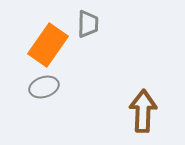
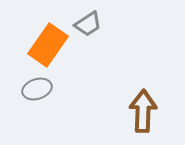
gray trapezoid: rotated 56 degrees clockwise
gray ellipse: moved 7 px left, 2 px down
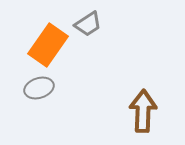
gray ellipse: moved 2 px right, 1 px up
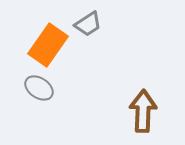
gray ellipse: rotated 52 degrees clockwise
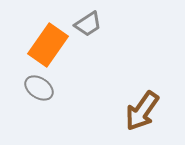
brown arrow: moved 1 px left; rotated 147 degrees counterclockwise
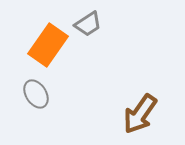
gray ellipse: moved 3 px left, 6 px down; rotated 24 degrees clockwise
brown arrow: moved 2 px left, 3 px down
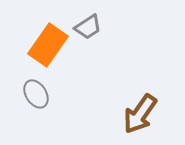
gray trapezoid: moved 3 px down
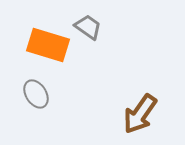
gray trapezoid: rotated 112 degrees counterclockwise
orange rectangle: rotated 72 degrees clockwise
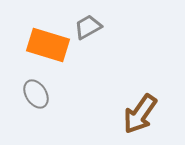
gray trapezoid: rotated 64 degrees counterclockwise
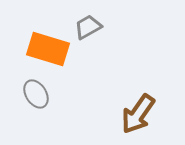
orange rectangle: moved 4 px down
brown arrow: moved 2 px left
